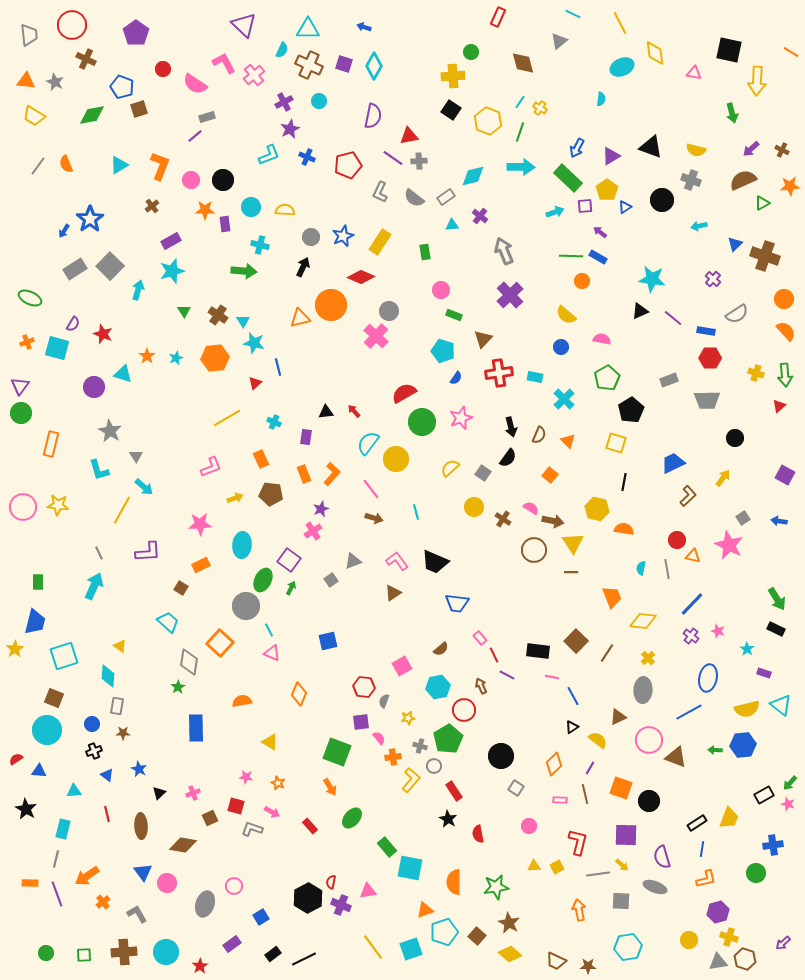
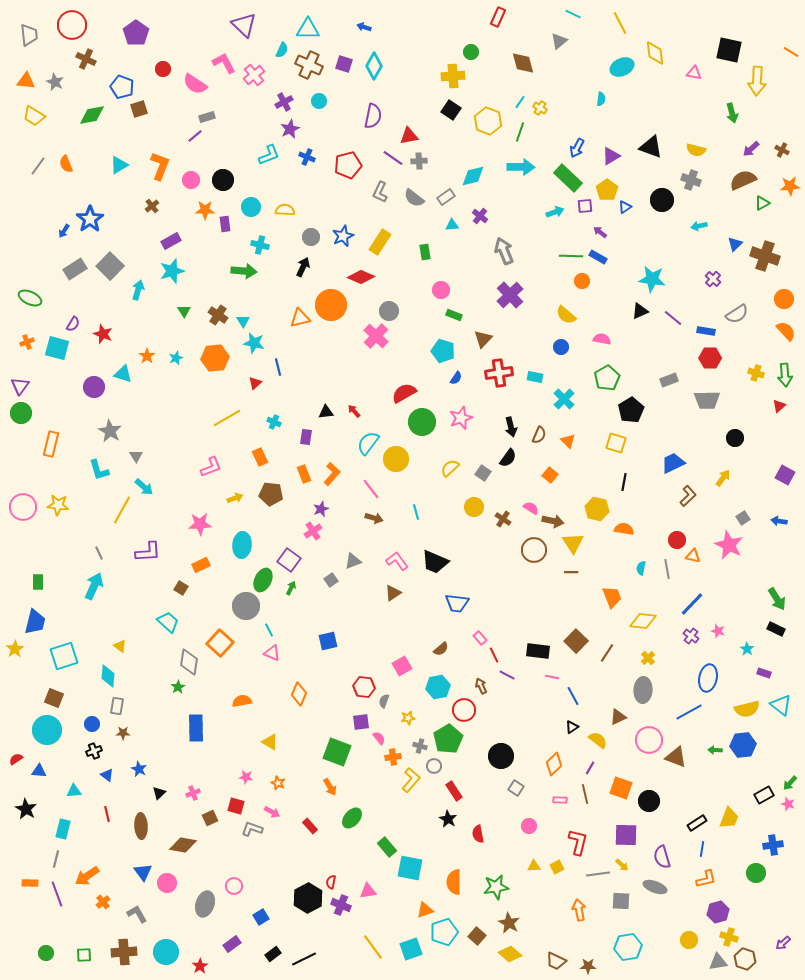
orange rectangle at (261, 459): moved 1 px left, 2 px up
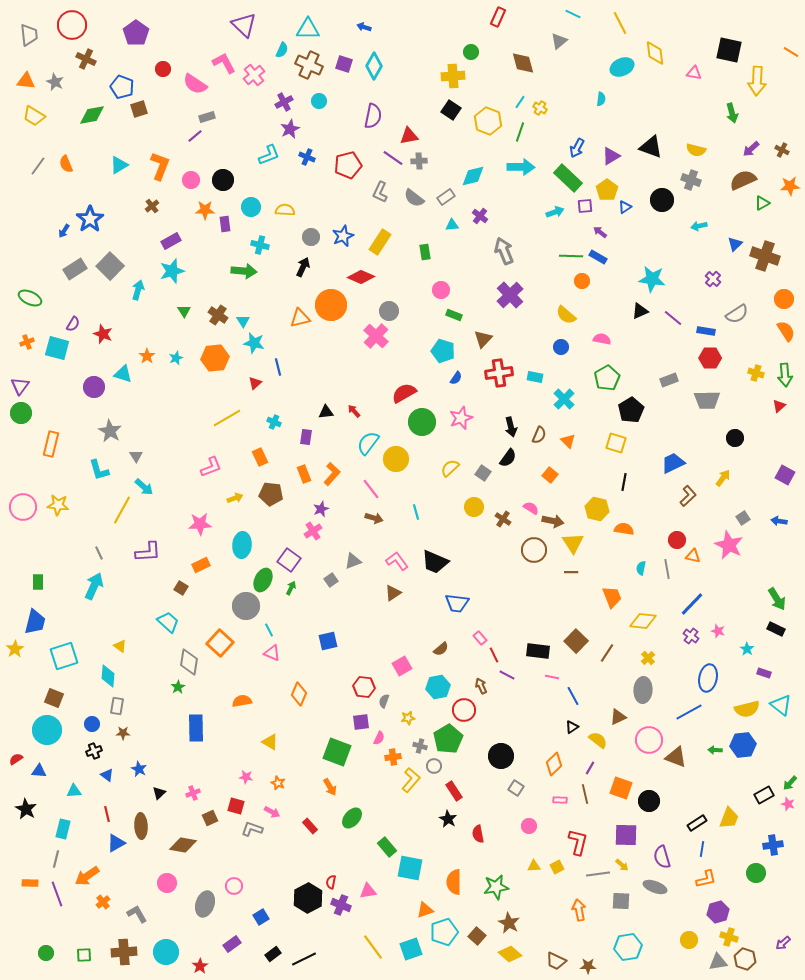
orange semicircle at (786, 331): rotated 10 degrees clockwise
pink semicircle at (379, 738): rotated 64 degrees clockwise
blue triangle at (143, 872): moved 27 px left, 29 px up; rotated 36 degrees clockwise
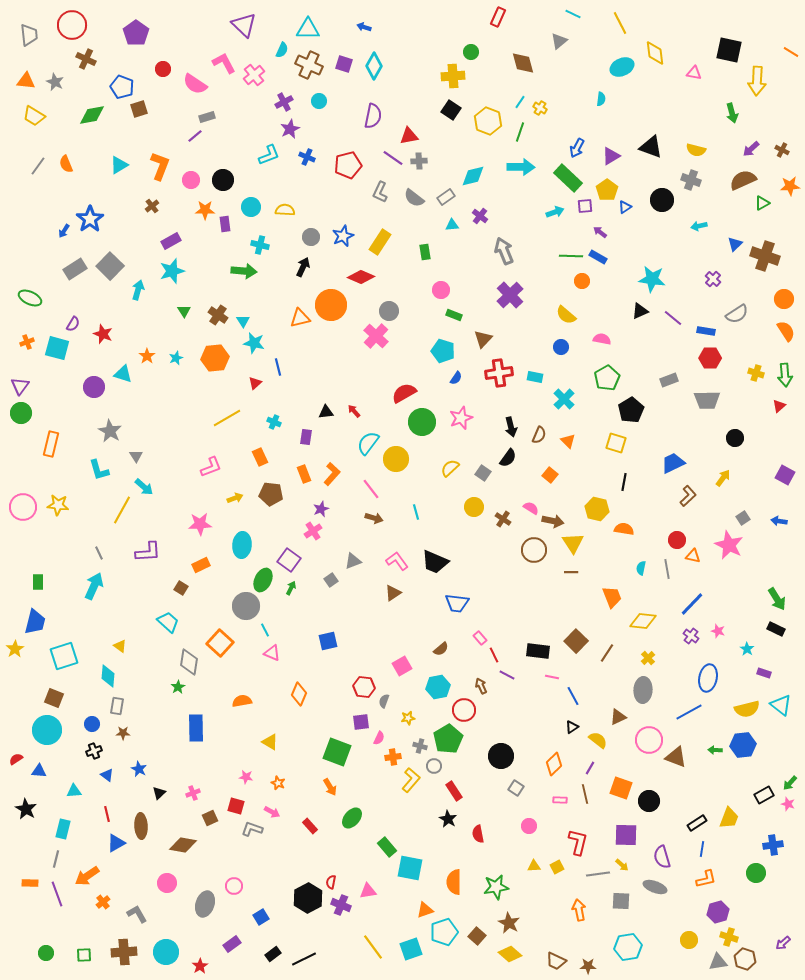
cyan line at (269, 630): moved 4 px left
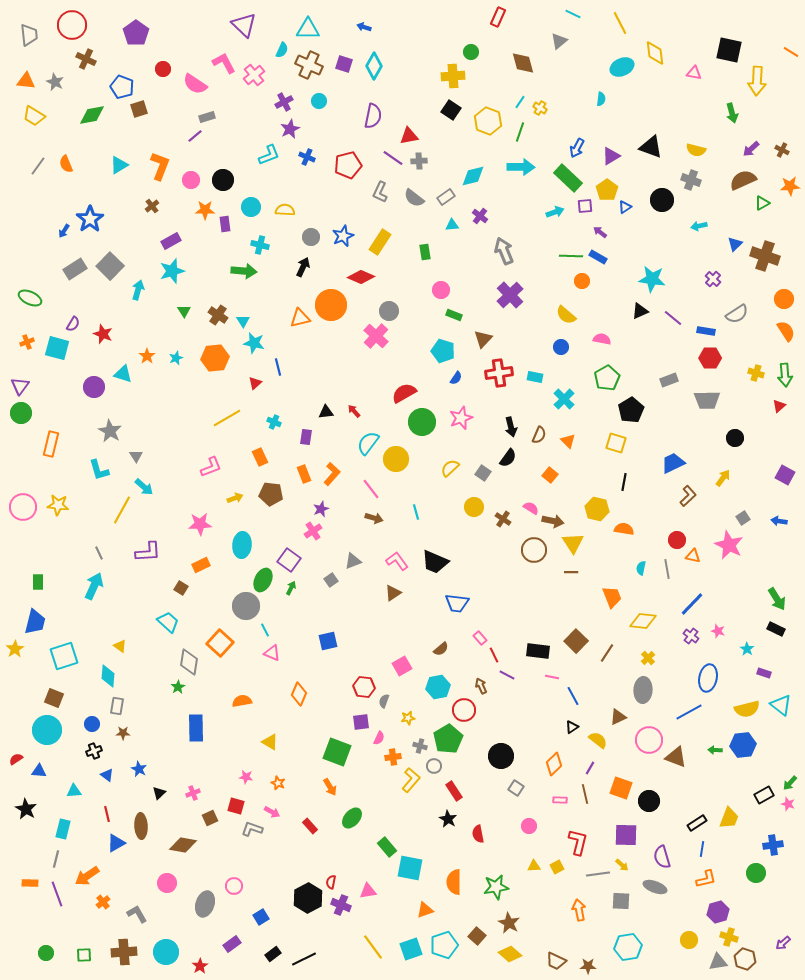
cyan pentagon at (444, 932): moved 13 px down
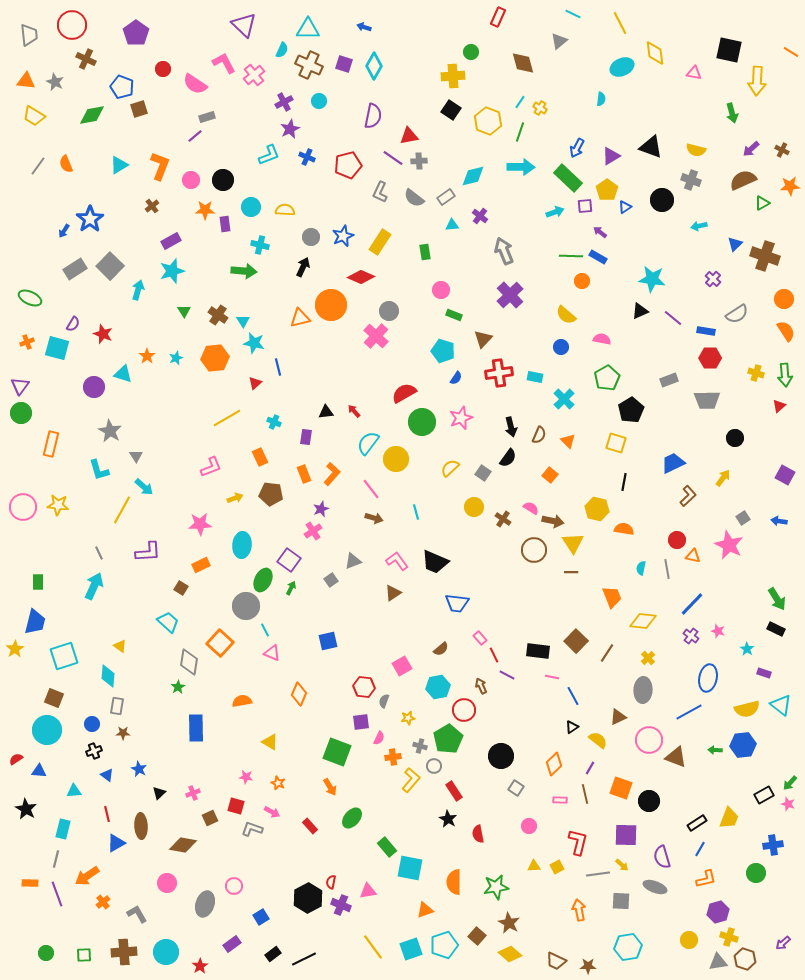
blue line at (702, 849): moved 2 px left; rotated 21 degrees clockwise
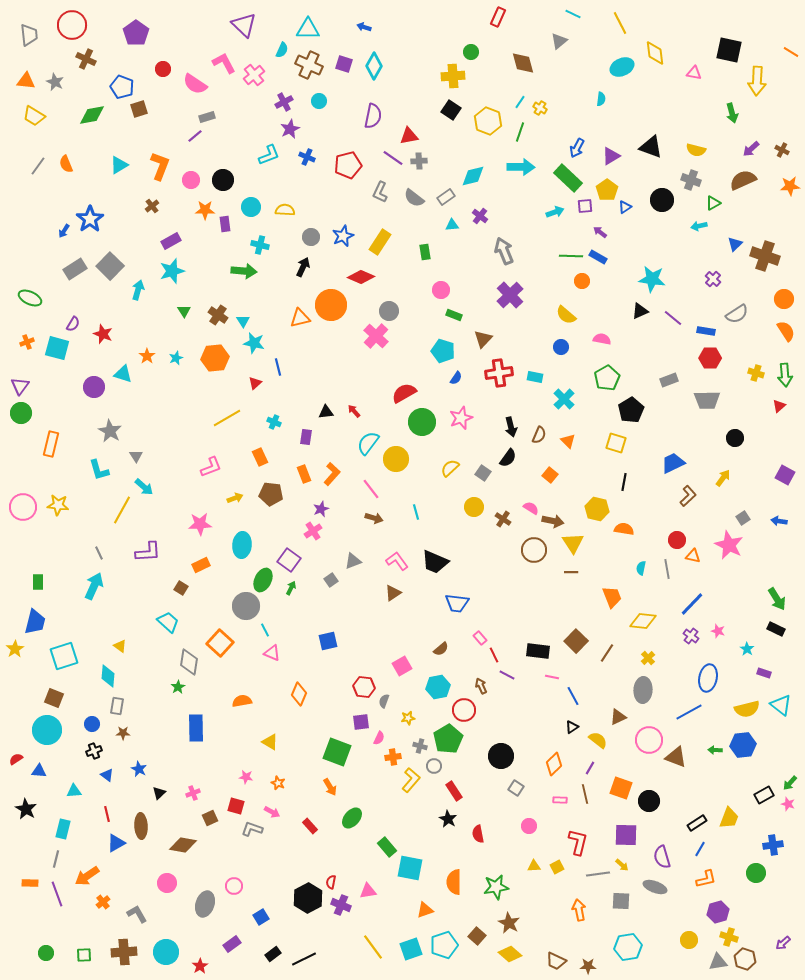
green triangle at (762, 203): moved 49 px left
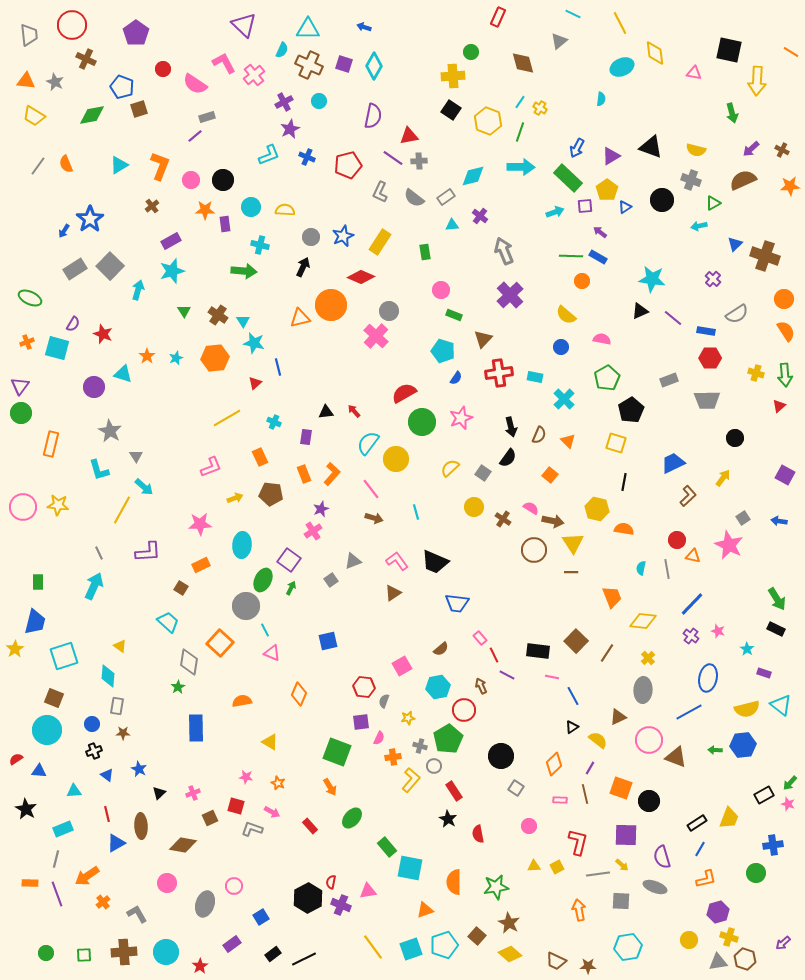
cyan rectangle at (63, 829): rotated 54 degrees clockwise
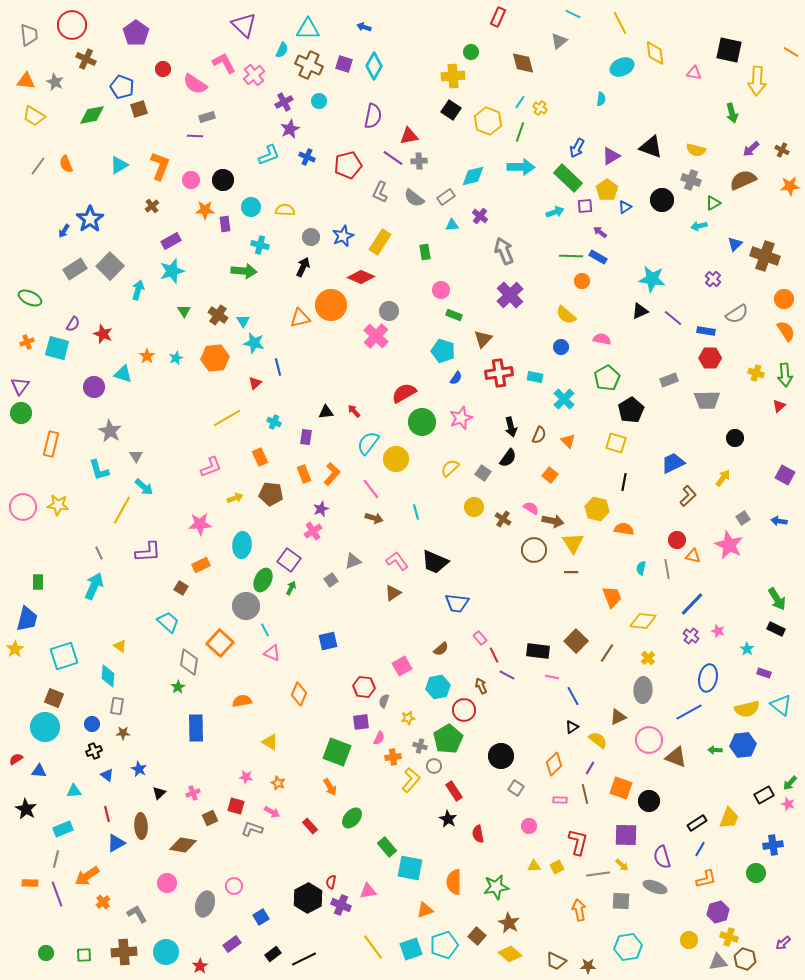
purple line at (195, 136): rotated 42 degrees clockwise
blue trapezoid at (35, 622): moved 8 px left, 3 px up
cyan circle at (47, 730): moved 2 px left, 3 px up
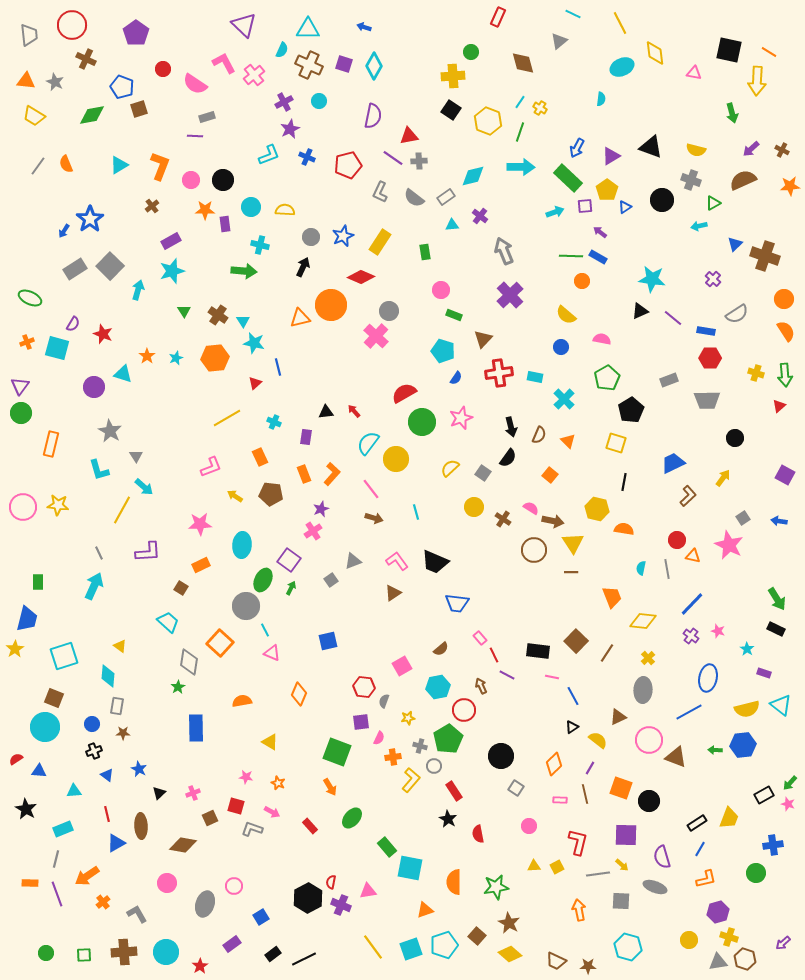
orange line at (791, 52): moved 22 px left
yellow arrow at (235, 498): moved 2 px up; rotated 126 degrees counterclockwise
cyan hexagon at (628, 947): rotated 24 degrees clockwise
